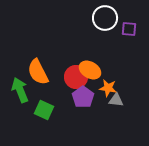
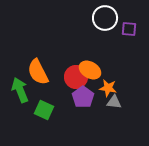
gray triangle: moved 2 px left, 2 px down
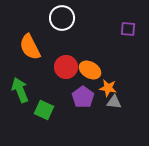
white circle: moved 43 px left
purple square: moved 1 px left
orange semicircle: moved 8 px left, 25 px up
red circle: moved 10 px left, 10 px up
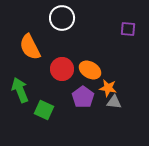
red circle: moved 4 px left, 2 px down
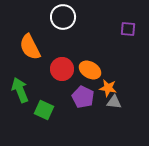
white circle: moved 1 px right, 1 px up
purple pentagon: rotated 10 degrees counterclockwise
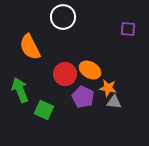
red circle: moved 3 px right, 5 px down
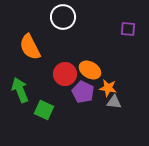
purple pentagon: moved 5 px up
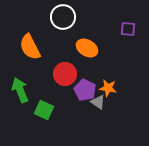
orange ellipse: moved 3 px left, 22 px up
purple pentagon: moved 2 px right, 2 px up
gray triangle: moved 16 px left; rotated 28 degrees clockwise
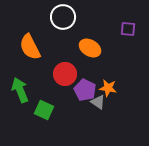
orange ellipse: moved 3 px right
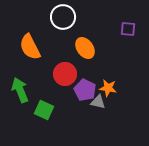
orange ellipse: moved 5 px left; rotated 25 degrees clockwise
gray triangle: rotated 21 degrees counterclockwise
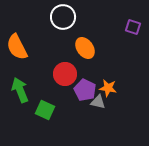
purple square: moved 5 px right, 2 px up; rotated 14 degrees clockwise
orange semicircle: moved 13 px left
green square: moved 1 px right
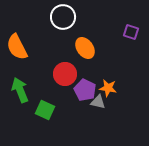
purple square: moved 2 px left, 5 px down
